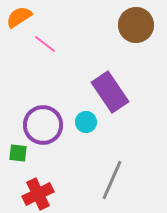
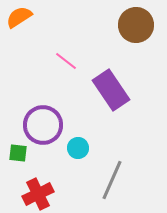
pink line: moved 21 px right, 17 px down
purple rectangle: moved 1 px right, 2 px up
cyan circle: moved 8 px left, 26 px down
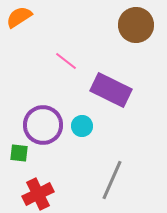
purple rectangle: rotated 30 degrees counterclockwise
cyan circle: moved 4 px right, 22 px up
green square: moved 1 px right
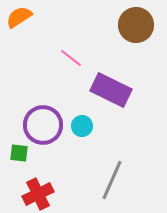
pink line: moved 5 px right, 3 px up
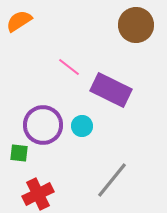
orange semicircle: moved 4 px down
pink line: moved 2 px left, 9 px down
gray line: rotated 15 degrees clockwise
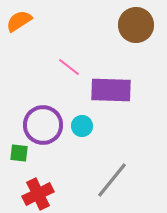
purple rectangle: rotated 24 degrees counterclockwise
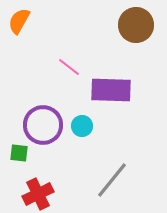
orange semicircle: rotated 28 degrees counterclockwise
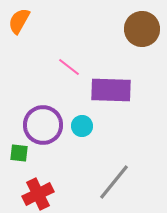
brown circle: moved 6 px right, 4 px down
gray line: moved 2 px right, 2 px down
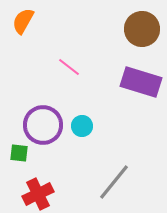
orange semicircle: moved 4 px right
purple rectangle: moved 30 px right, 8 px up; rotated 15 degrees clockwise
